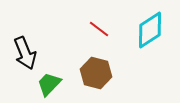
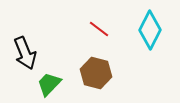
cyan diamond: rotated 30 degrees counterclockwise
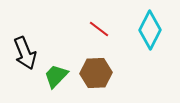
brown hexagon: rotated 16 degrees counterclockwise
green trapezoid: moved 7 px right, 8 px up
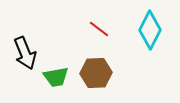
green trapezoid: moved 1 px down; rotated 144 degrees counterclockwise
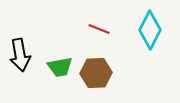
red line: rotated 15 degrees counterclockwise
black arrow: moved 5 px left, 2 px down; rotated 12 degrees clockwise
green trapezoid: moved 4 px right, 10 px up
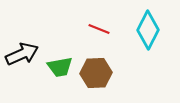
cyan diamond: moved 2 px left
black arrow: moved 2 px right, 1 px up; rotated 104 degrees counterclockwise
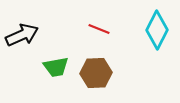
cyan diamond: moved 9 px right
black arrow: moved 19 px up
green trapezoid: moved 4 px left
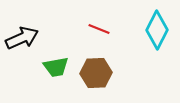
black arrow: moved 3 px down
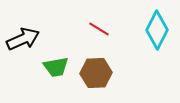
red line: rotated 10 degrees clockwise
black arrow: moved 1 px right, 1 px down
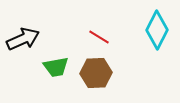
red line: moved 8 px down
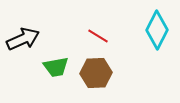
red line: moved 1 px left, 1 px up
